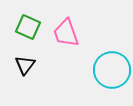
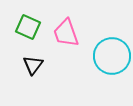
black triangle: moved 8 px right
cyan circle: moved 14 px up
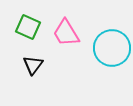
pink trapezoid: rotated 12 degrees counterclockwise
cyan circle: moved 8 px up
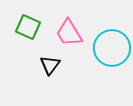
pink trapezoid: moved 3 px right
black triangle: moved 17 px right
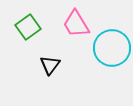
green square: rotated 30 degrees clockwise
pink trapezoid: moved 7 px right, 9 px up
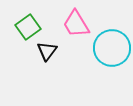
black triangle: moved 3 px left, 14 px up
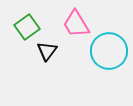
green square: moved 1 px left
cyan circle: moved 3 px left, 3 px down
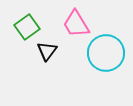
cyan circle: moved 3 px left, 2 px down
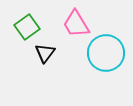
black triangle: moved 2 px left, 2 px down
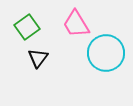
black triangle: moved 7 px left, 5 px down
